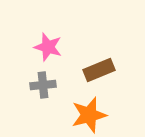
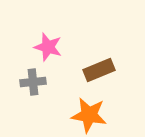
gray cross: moved 10 px left, 3 px up
orange star: rotated 24 degrees clockwise
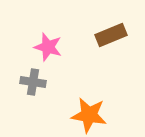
brown rectangle: moved 12 px right, 35 px up
gray cross: rotated 15 degrees clockwise
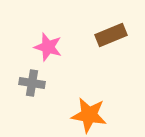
gray cross: moved 1 px left, 1 px down
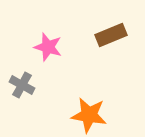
gray cross: moved 10 px left, 2 px down; rotated 20 degrees clockwise
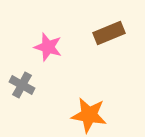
brown rectangle: moved 2 px left, 2 px up
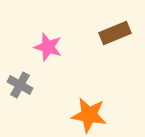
brown rectangle: moved 6 px right
gray cross: moved 2 px left
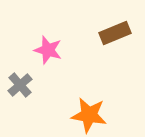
pink star: moved 3 px down
gray cross: rotated 20 degrees clockwise
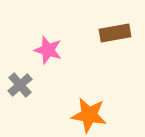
brown rectangle: rotated 12 degrees clockwise
